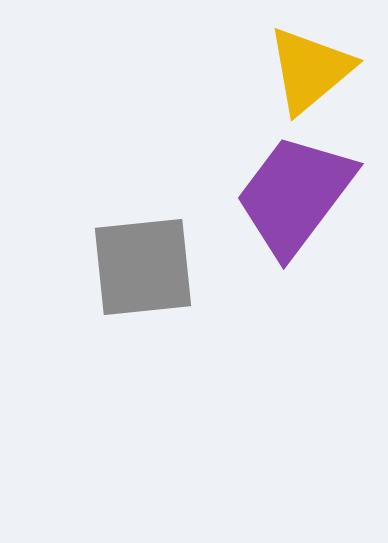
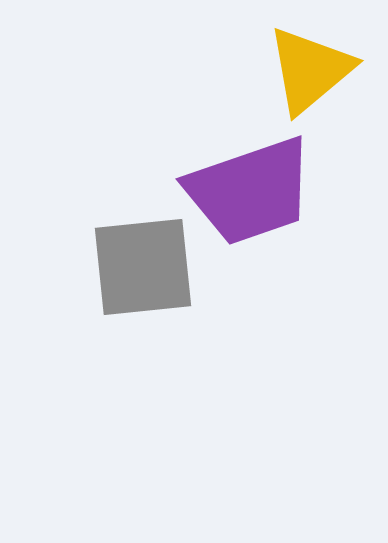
purple trapezoid: moved 45 px left, 4 px up; rotated 146 degrees counterclockwise
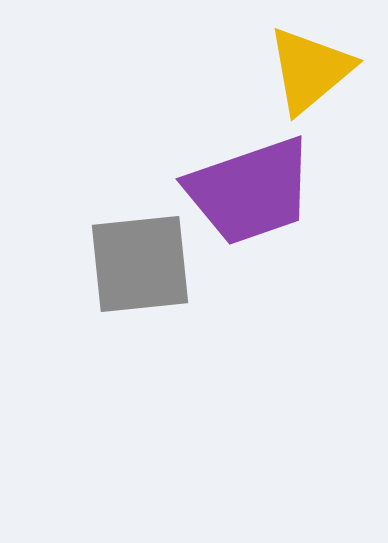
gray square: moved 3 px left, 3 px up
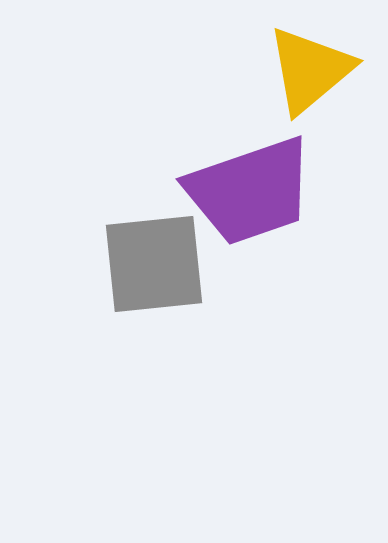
gray square: moved 14 px right
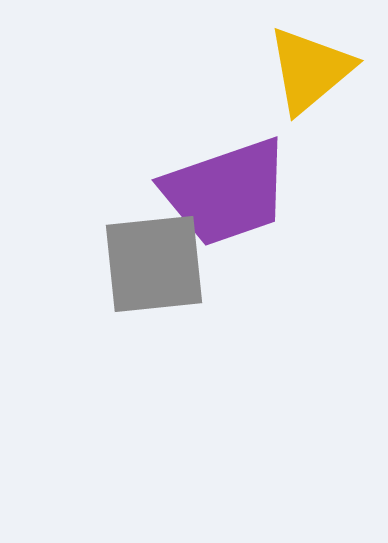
purple trapezoid: moved 24 px left, 1 px down
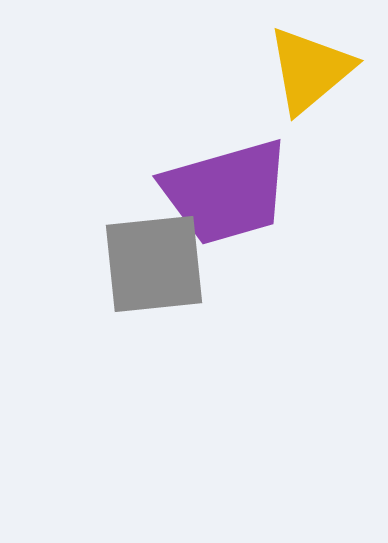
purple trapezoid: rotated 3 degrees clockwise
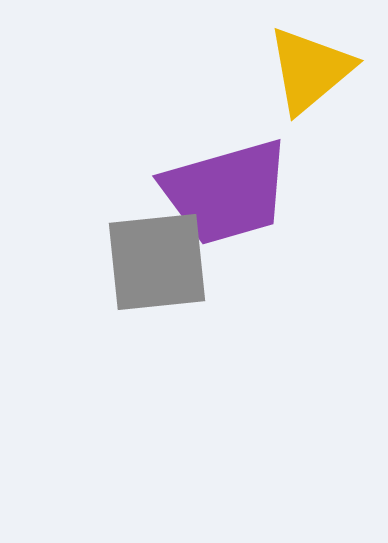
gray square: moved 3 px right, 2 px up
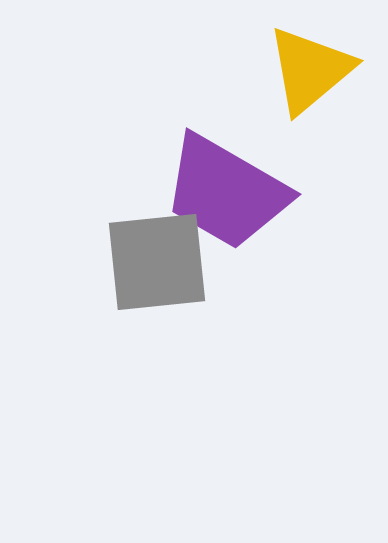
purple trapezoid: rotated 46 degrees clockwise
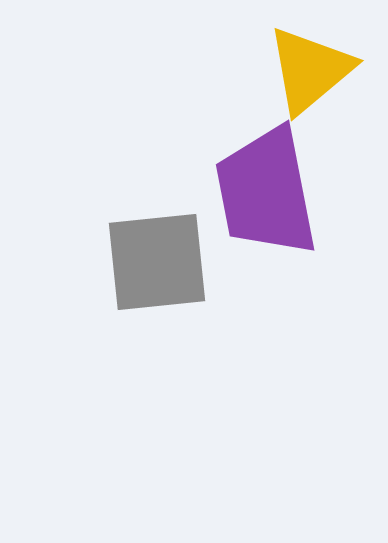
purple trapezoid: moved 40 px right; rotated 49 degrees clockwise
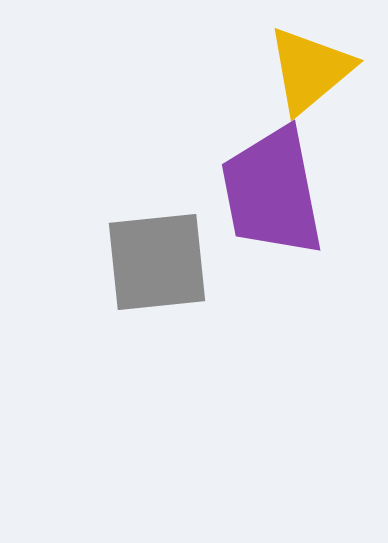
purple trapezoid: moved 6 px right
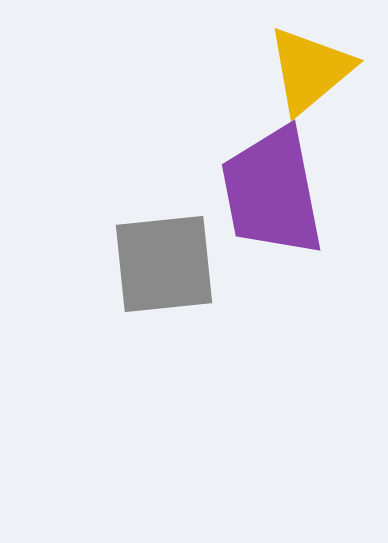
gray square: moved 7 px right, 2 px down
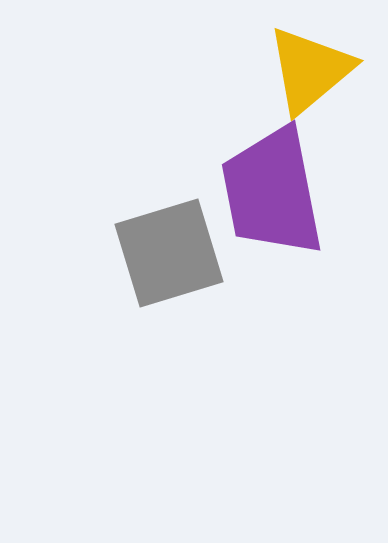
gray square: moved 5 px right, 11 px up; rotated 11 degrees counterclockwise
